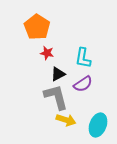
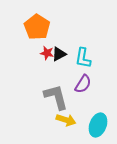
black triangle: moved 1 px right, 20 px up
purple semicircle: rotated 24 degrees counterclockwise
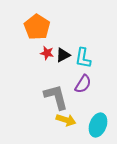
black triangle: moved 4 px right, 1 px down
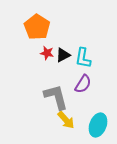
yellow arrow: rotated 30 degrees clockwise
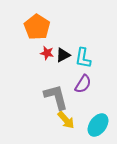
cyan ellipse: rotated 15 degrees clockwise
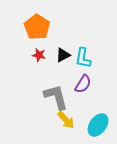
red star: moved 8 px left, 2 px down
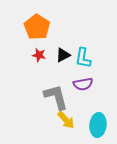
purple semicircle: rotated 48 degrees clockwise
cyan ellipse: rotated 30 degrees counterclockwise
